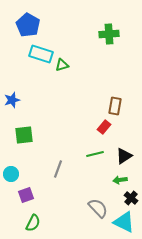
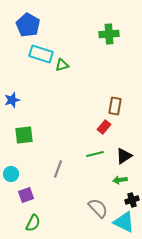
black cross: moved 1 px right, 2 px down; rotated 32 degrees clockwise
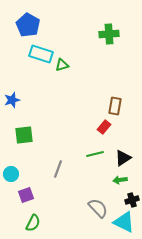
black triangle: moved 1 px left, 2 px down
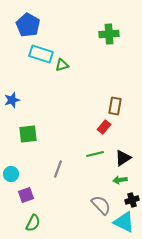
green square: moved 4 px right, 1 px up
gray semicircle: moved 3 px right, 3 px up
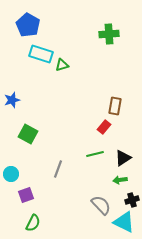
green square: rotated 36 degrees clockwise
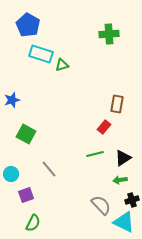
brown rectangle: moved 2 px right, 2 px up
green square: moved 2 px left
gray line: moved 9 px left; rotated 60 degrees counterclockwise
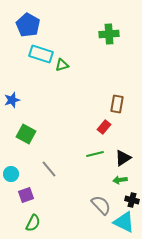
black cross: rotated 32 degrees clockwise
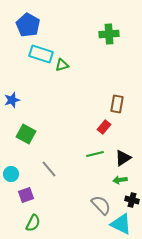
cyan triangle: moved 3 px left, 2 px down
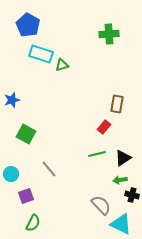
green line: moved 2 px right
purple square: moved 1 px down
black cross: moved 5 px up
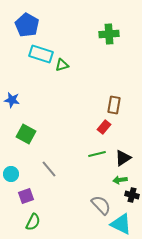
blue pentagon: moved 1 px left
blue star: rotated 28 degrees clockwise
brown rectangle: moved 3 px left, 1 px down
green semicircle: moved 1 px up
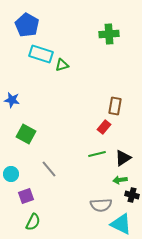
brown rectangle: moved 1 px right, 1 px down
gray semicircle: rotated 130 degrees clockwise
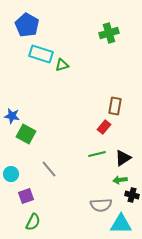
green cross: moved 1 px up; rotated 12 degrees counterclockwise
blue star: moved 16 px down
cyan triangle: rotated 25 degrees counterclockwise
